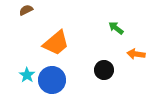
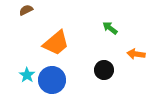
green arrow: moved 6 px left
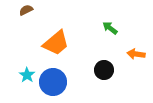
blue circle: moved 1 px right, 2 px down
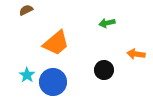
green arrow: moved 3 px left, 5 px up; rotated 49 degrees counterclockwise
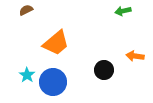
green arrow: moved 16 px right, 12 px up
orange arrow: moved 1 px left, 2 px down
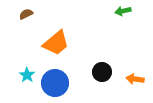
brown semicircle: moved 4 px down
orange arrow: moved 23 px down
black circle: moved 2 px left, 2 px down
blue circle: moved 2 px right, 1 px down
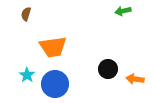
brown semicircle: rotated 48 degrees counterclockwise
orange trapezoid: moved 3 px left, 4 px down; rotated 32 degrees clockwise
black circle: moved 6 px right, 3 px up
blue circle: moved 1 px down
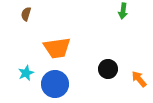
green arrow: rotated 70 degrees counterclockwise
orange trapezoid: moved 4 px right, 1 px down
cyan star: moved 1 px left, 2 px up; rotated 14 degrees clockwise
orange arrow: moved 4 px right; rotated 42 degrees clockwise
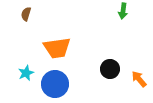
black circle: moved 2 px right
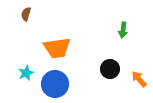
green arrow: moved 19 px down
